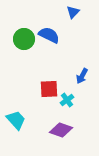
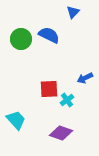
green circle: moved 3 px left
blue arrow: moved 3 px right, 2 px down; rotated 35 degrees clockwise
purple diamond: moved 3 px down
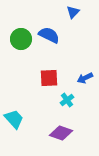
red square: moved 11 px up
cyan trapezoid: moved 2 px left, 1 px up
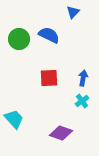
green circle: moved 2 px left
blue arrow: moved 2 px left; rotated 126 degrees clockwise
cyan cross: moved 15 px right, 1 px down
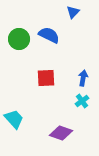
red square: moved 3 px left
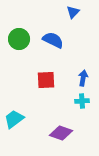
blue semicircle: moved 4 px right, 5 px down
red square: moved 2 px down
cyan cross: rotated 32 degrees clockwise
cyan trapezoid: rotated 85 degrees counterclockwise
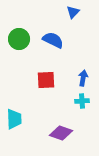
cyan trapezoid: rotated 125 degrees clockwise
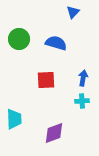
blue semicircle: moved 3 px right, 3 px down; rotated 10 degrees counterclockwise
purple diamond: moved 7 px left; rotated 40 degrees counterclockwise
